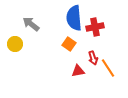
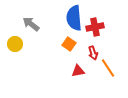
red arrow: moved 5 px up
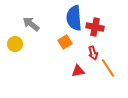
red cross: rotated 24 degrees clockwise
orange square: moved 4 px left, 2 px up; rotated 24 degrees clockwise
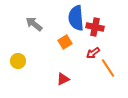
blue semicircle: moved 2 px right
gray arrow: moved 3 px right
yellow circle: moved 3 px right, 17 px down
red arrow: rotated 72 degrees clockwise
red triangle: moved 15 px left, 8 px down; rotated 16 degrees counterclockwise
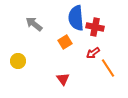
red triangle: rotated 40 degrees counterclockwise
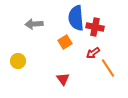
gray arrow: rotated 42 degrees counterclockwise
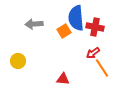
orange square: moved 1 px left, 11 px up
orange line: moved 6 px left
red triangle: rotated 48 degrees counterclockwise
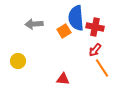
red arrow: moved 2 px right, 3 px up; rotated 16 degrees counterclockwise
